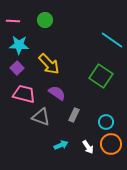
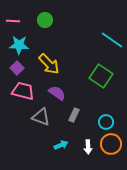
pink trapezoid: moved 1 px left, 3 px up
white arrow: rotated 32 degrees clockwise
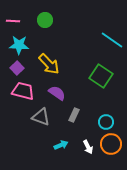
white arrow: rotated 24 degrees counterclockwise
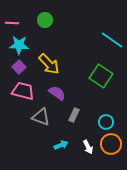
pink line: moved 1 px left, 2 px down
purple square: moved 2 px right, 1 px up
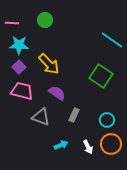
pink trapezoid: moved 1 px left
cyan circle: moved 1 px right, 2 px up
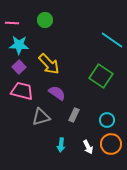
gray triangle: rotated 36 degrees counterclockwise
cyan arrow: rotated 120 degrees clockwise
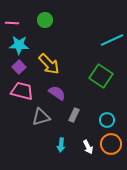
cyan line: rotated 60 degrees counterclockwise
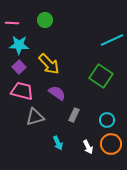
gray triangle: moved 6 px left
cyan arrow: moved 3 px left, 2 px up; rotated 32 degrees counterclockwise
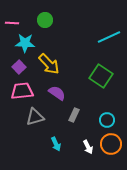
cyan line: moved 3 px left, 3 px up
cyan star: moved 6 px right, 2 px up
pink trapezoid: rotated 20 degrees counterclockwise
cyan arrow: moved 2 px left, 1 px down
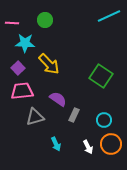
cyan line: moved 21 px up
purple square: moved 1 px left, 1 px down
purple semicircle: moved 1 px right, 6 px down
cyan circle: moved 3 px left
